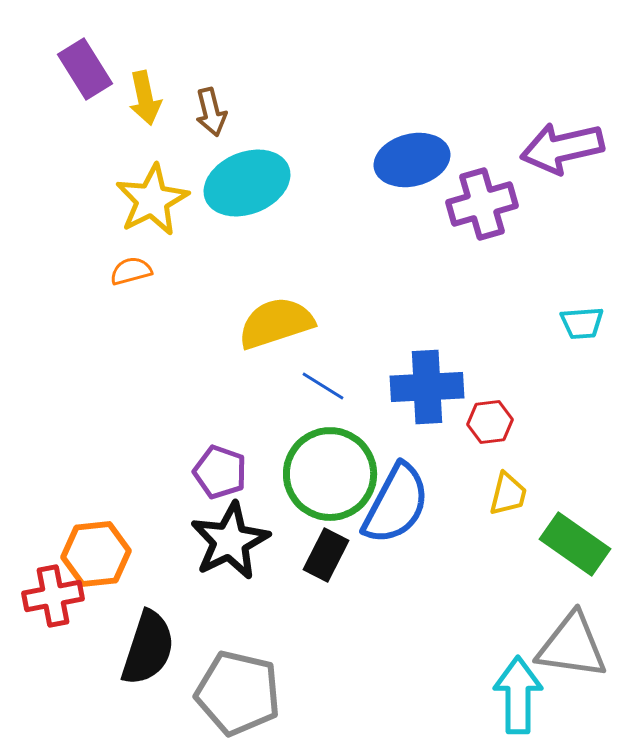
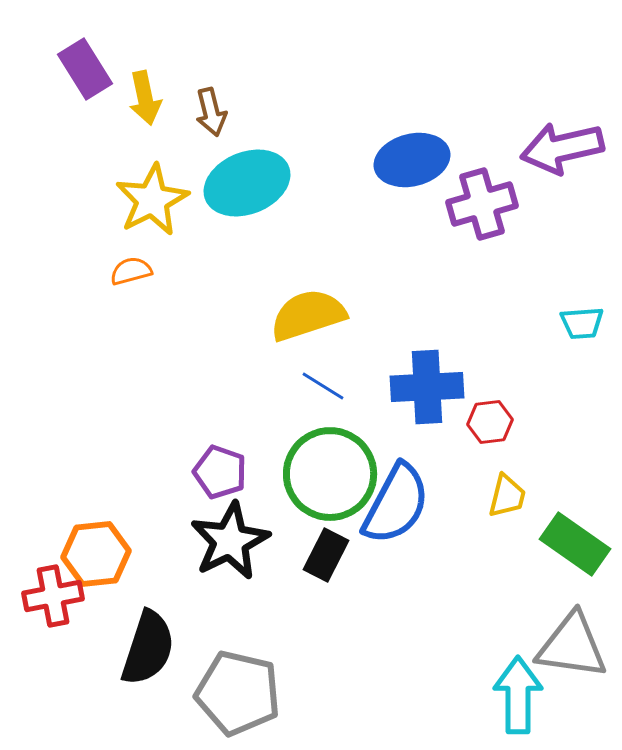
yellow semicircle: moved 32 px right, 8 px up
yellow trapezoid: moved 1 px left, 2 px down
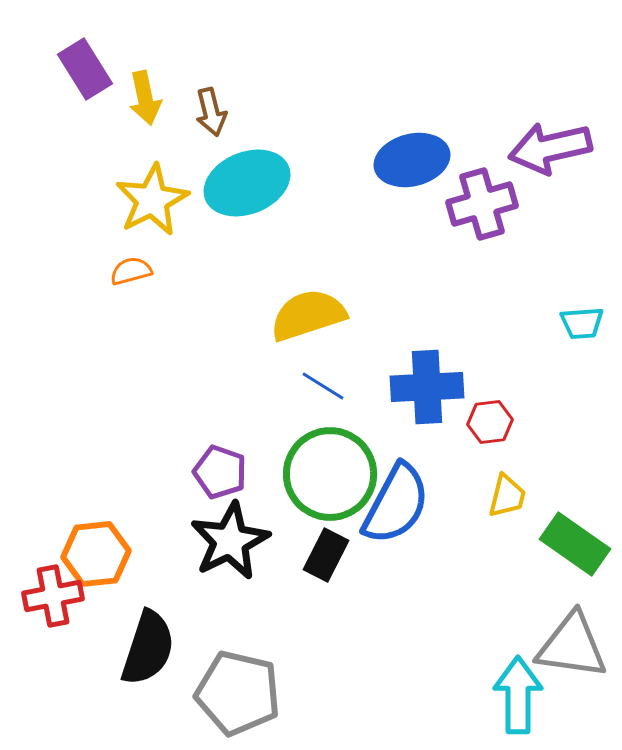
purple arrow: moved 12 px left
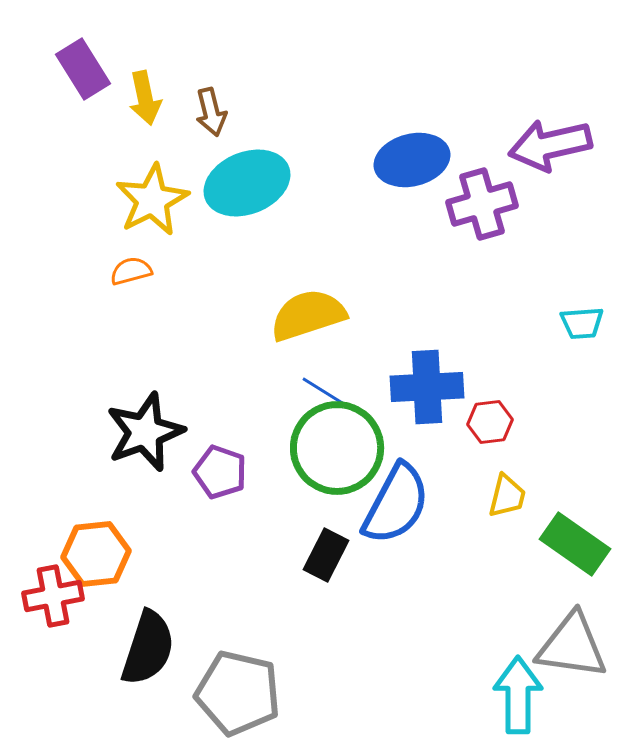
purple rectangle: moved 2 px left
purple arrow: moved 3 px up
blue line: moved 5 px down
green circle: moved 7 px right, 26 px up
black star: moved 85 px left, 109 px up; rotated 6 degrees clockwise
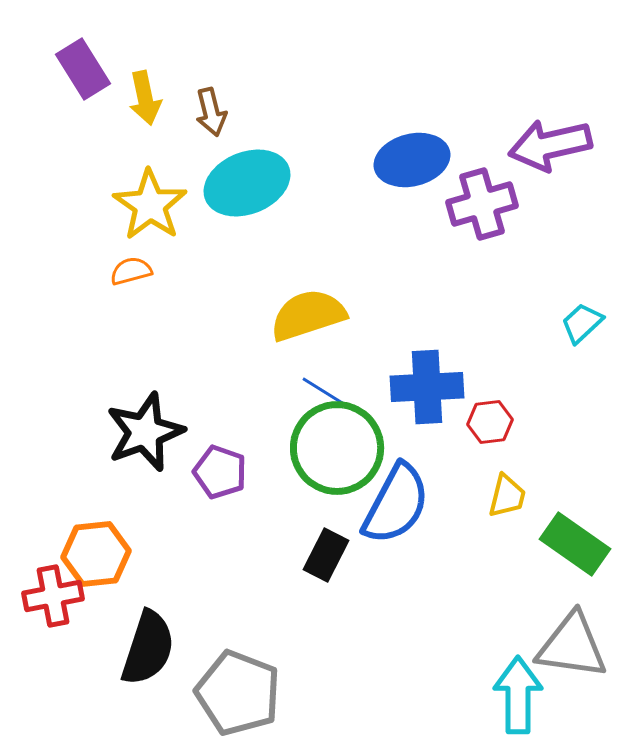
yellow star: moved 2 px left, 5 px down; rotated 10 degrees counterclockwise
cyan trapezoid: rotated 141 degrees clockwise
gray pentagon: rotated 8 degrees clockwise
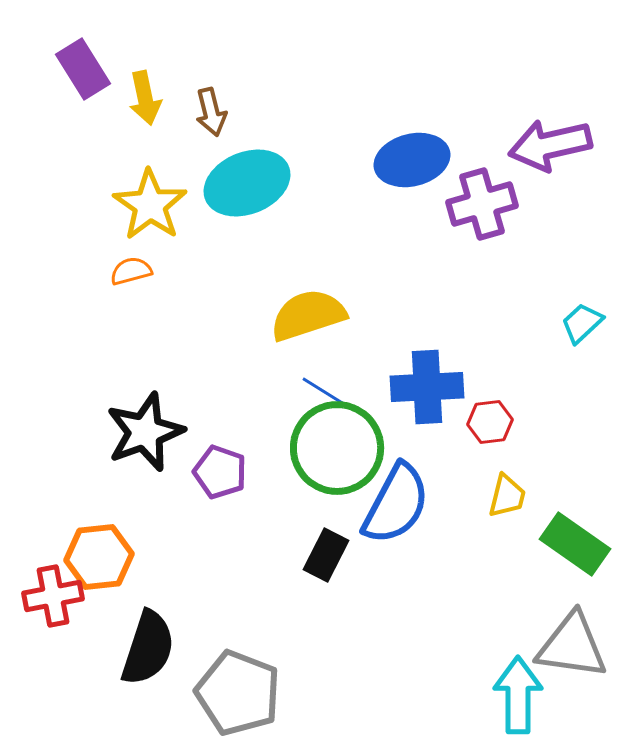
orange hexagon: moved 3 px right, 3 px down
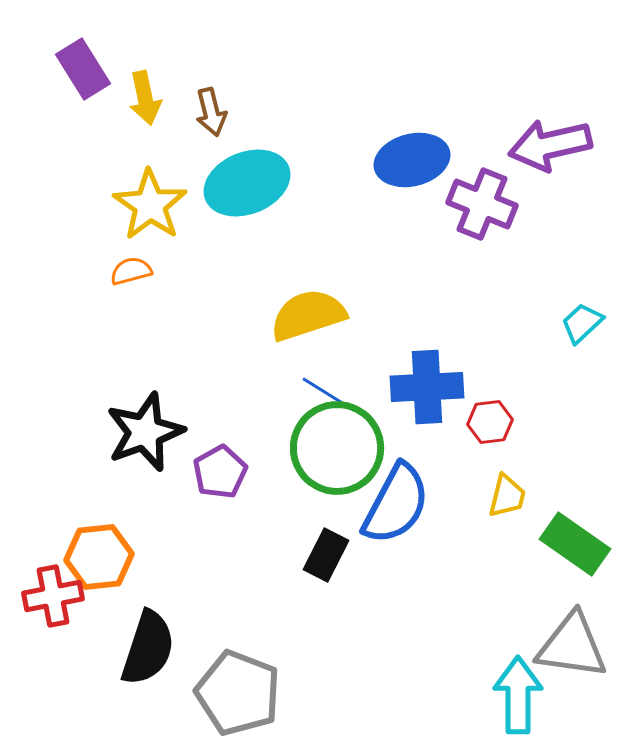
purple cross: rotated 38 degrees clockwise
purple pentagon: rotated 24 degrees clockwise
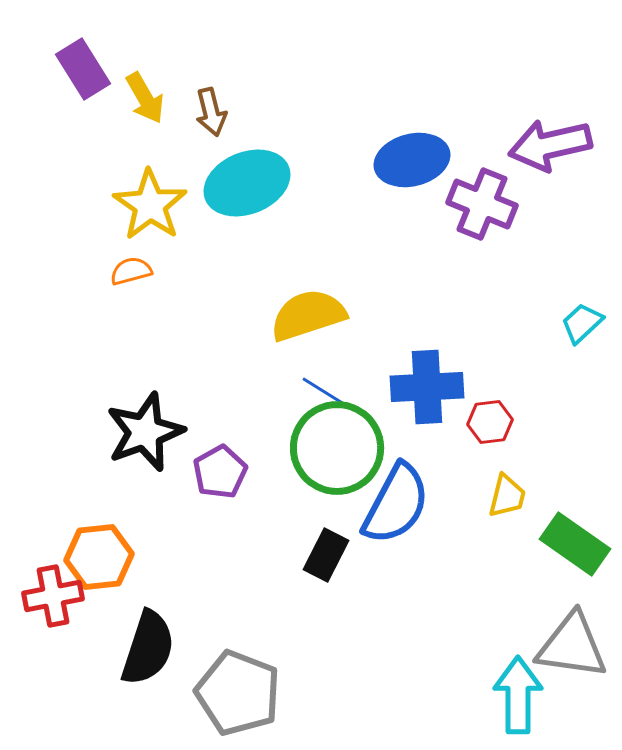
yellow arrow: rotated 18 degrees counterclockwise
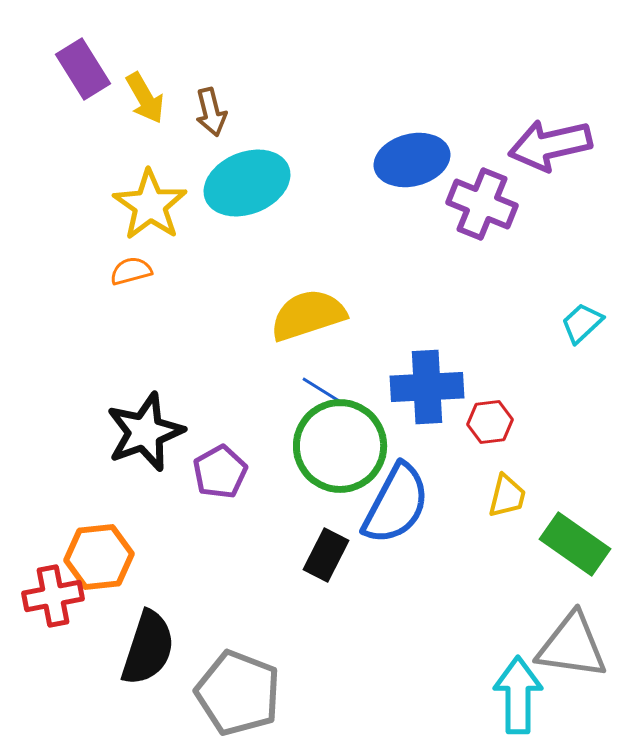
green circle: moved 3 px right, 2 px up
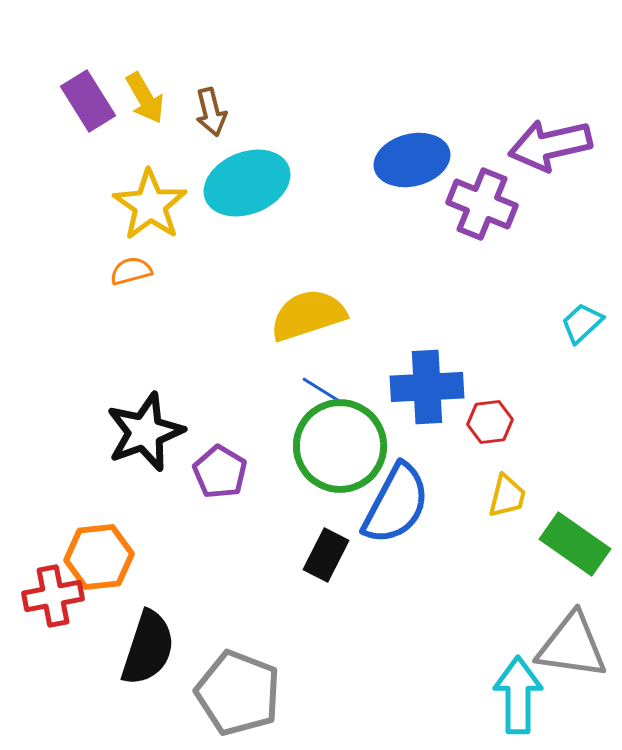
purple rectangle: moved 5 px right, 32 px down
purple pentagon: rotated 12 degrees counterclockwise
